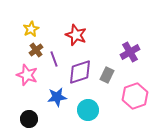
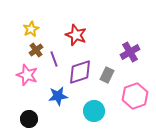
blue star: moved 1 px right, 1 px up
cyan circle: moved 6 px right, 1 px down
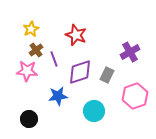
pink star: moved 4 px up; rotated 15 degrees counterclockwise
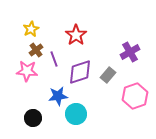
red star: rotated 15 degrees clockwise
gray rectangle: moved 1 px right; rotated 14 degrees clockwise
cyan circle: moved 18 px left, 3 px down
black circle: moved 4 px right, 1 px up
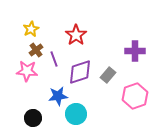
purple cross: moved 5 px right, 1 px up; rotated 30 degrees clockwise
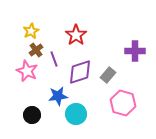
yellow star: moved 2 px down
pink star: rotated 20 degrees clockwise
pink hexagon: moved 12 px left, 7 px down; rotated 25 degrees counterclockwise
black circle: moved 1 px left, 3 px up
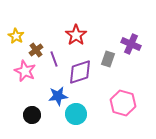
yellow star: moved 15 px left, 5 px down; rotated 14 degrees counterclockwise
purple cross: moved 4 px left, 7 px up; rotated 24 degrees clockwise
pink star: moved 2 px left
gray rectangle: moved 16 px up; rotated 21 degrees counterclockwise
